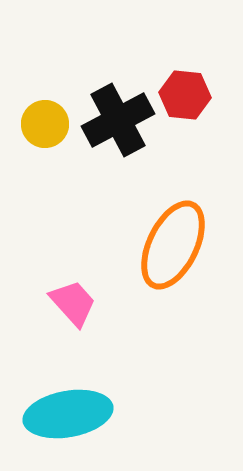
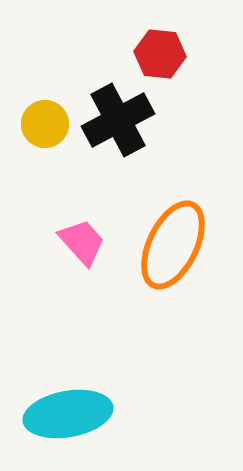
red hexagon: moved 25 px left, 41 px up
pink trapezoid: moved 9 px right, 61 px up
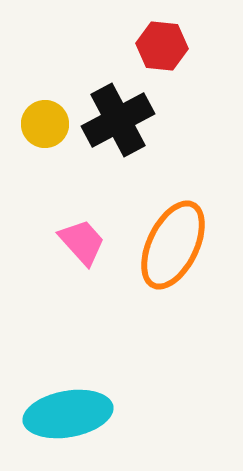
red hexagon: moved 2 px right, 8 px up
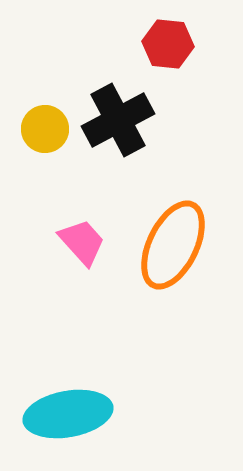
red hexagon: moved 6 px right, 2 px up
yellow circle: moved 5 px down
